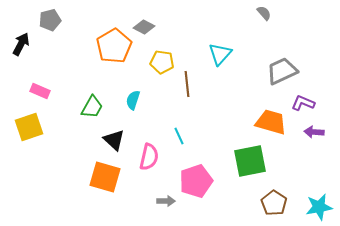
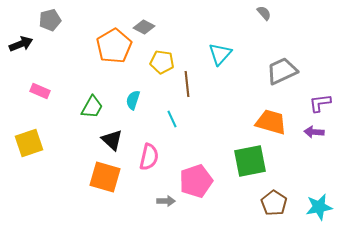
black arrow: rotated 40 degrees clockwise
purple L-shape: moved 17 px right; rotated 30 degrees counterclockwise
yellow square: moved 16 px down
cyan line: moved 7 px left, 17 px up
black triangle: moved 2 px left
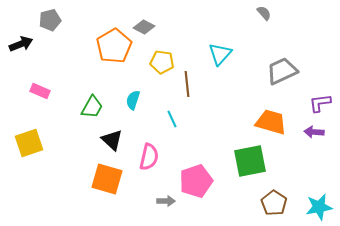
orange square: moved 2 px right, 2 px down
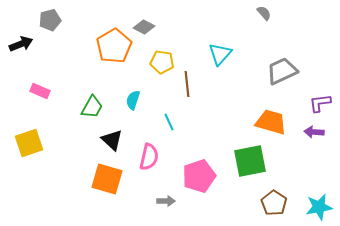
cyan line: moved 3 px left, 3 px down
pink pentagon: moved 3 px right, 5 px up
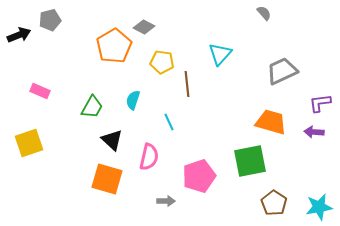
black arrow: moved 2 px left, 9 px up
